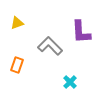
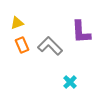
orange rectangle: moved 5 px right, 20 px up; rotated 42 degrees counterclockwise
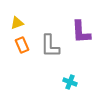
gray L-shape: rotated 135 degrees counterclockwise
cyan cross: rotated 24 degrees counterclockwise
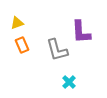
gray L-shape: moved 7 px right, 4 px down; rotated 15 degrees counterclockwise
cyan cross: moved 1 px left; rotated 24 degrees clockwise
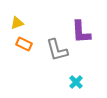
orange rectangle: moved 2 px right, 1 px up; rotated 42 degrees counterclockwise
cyan cross: moved 7 px right
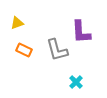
orange rectangle: moved 6 px down
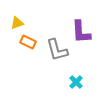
orange rectangle: moved 4 px right, 8 px up
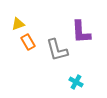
yellow triangle: moved 1 px right, 1 px down
orange rectangle: rotated 35 degrees clockwise
cyan cross: rotated 16 degrees counterclockwise
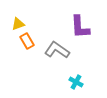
purple L-shape: moved 1 px left, 5 px up
orange rectangle: moved 1 px left, 1 px up
gray L-shape: rotated 140 degrees clockwise
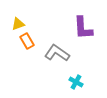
purple L-shape: moved 3 px right, 1 px down
gray L-shape: moved 3 px down
